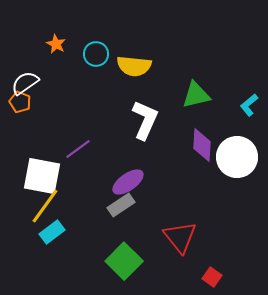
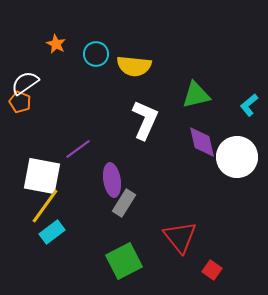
purple diamond: moved 3 px up; rotated 16 degrees counterclockwise
purple ellipse: moved 16 px left, 2 px up; rotated 64 degrees counterclockwise
gray rectangle: moved 3 px right, 2 px up; rotated 24 degrees counterclockwise
green square: rotated 18 degrees clockwise
red square: moved 7 px up
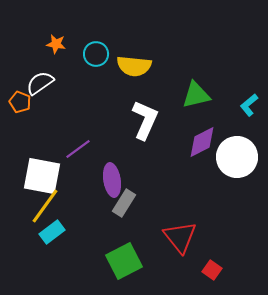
orange star: rotated 18 degrees counterclockwise
white semicircle: moved 15 px right
purple diamond: rotated 76 degrees clockwise
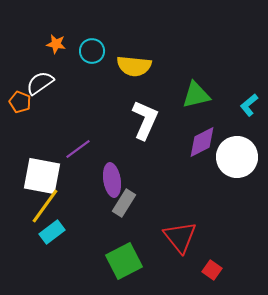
cyan circle: moved 4 px left, 3 px up
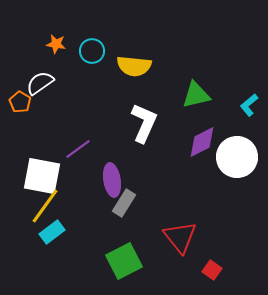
orange pentagon: rotated 10 degrees clockwise
white L-shape: moved 1 px left, 3 px down
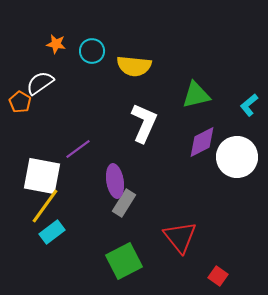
purple ellipse: moved 3 px right, 1 px down
red square: moved 6 px right, 6 px down
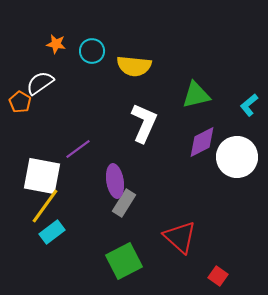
red triangle: rotated 9 degrees counterclockwise
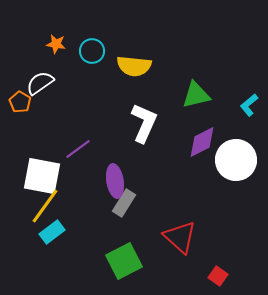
white circle: moved 1 px left, 3 px down
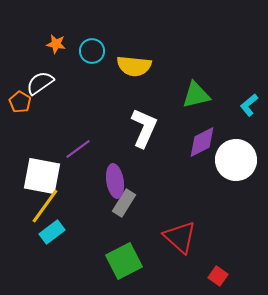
white L-shape: moved 5 px down
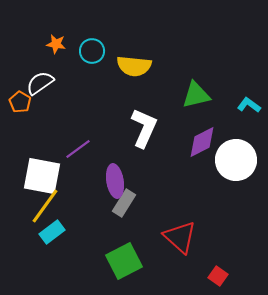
cyan L-shape: rotated 75 degrees clockwise
